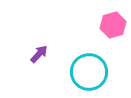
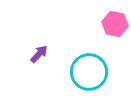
pink hexagon: moved 2 px right, 1 px up; rotated 25 degrees clockwise
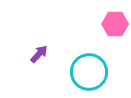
pink hexagon: rotated 10 degrees counterclockwise
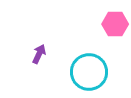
purple arrow: rotated 18 degrees counterclockwise
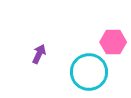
pink hexagon: moved 2 px left, 18 px down
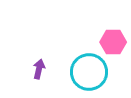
purple arrow: moved 15 px down; rotated 12 degrees counterclockwise
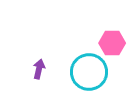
pink hexagon: moved 1 px left, 1 px down
